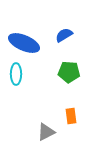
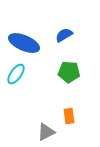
cyan ellipse: rotated 35 degrees clockwise
orange rectangle: moved 2 px left
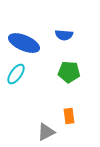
blue semicircle: rotated 144 degrees counterclockwise
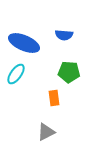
orange rectangle: moved 15 px left, 18 px up
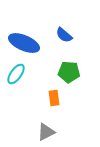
blue semicircle: rotated 36 degrees clockwise
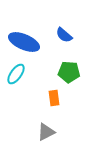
blue ellipse: moved 1 px up
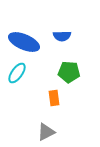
blue semicircle: moved 2 px left, 1 px down; rotated 42 degrees counterclockwise
cyan ellipse: moved 1 px right, 1 px up
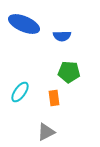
blue ellipse: moved 18 px up
cyan ellipse: moved 3 px right, 19 px down
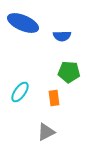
blue ellipse: moved 1 px left, 1 px up
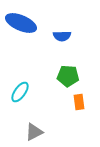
blue ellipse: moved 2 px left
green pentagon: moved 1 px left, 4 px down
orange rectangle: moved 25 px right, 4 px down
gray triangle: moved 12 px left
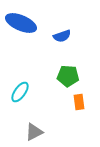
blue semicircle: rotated 18 degrees counterclockwise
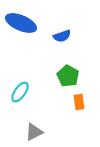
green pentagon: rotated 25 degrees clockwise
